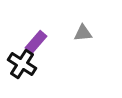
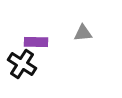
purple rectangle: rotated 50 degrees clockwise
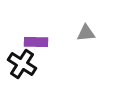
gray triangle: moved 3 px right
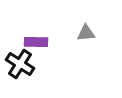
black cross: moved 2 px left
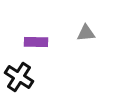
black cross: moved 1 px left, 13 px down
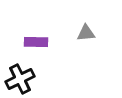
black cross: moved 1 px right, 2 px down; rotated 32 degrees clockwise
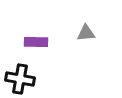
black cross: rotated 36 degrees clockwise
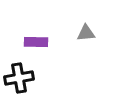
black cross: moved 1 px left, 1 px up; rotated 20 degrees counterclockwise
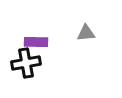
black cross: moved 7 px right, 15 px up
